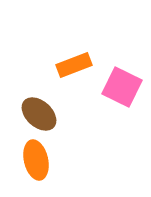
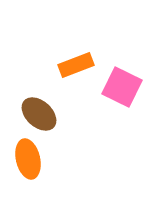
orange rectangle: moved 2 px right
orange ellipse: moved 8 px left, 1 px up
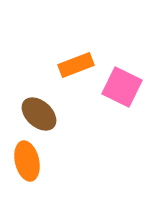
orange ellipse: moved 1 px left, 2 px down
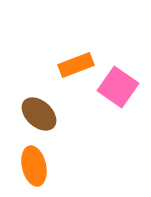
pink square: moved 4 px left; rotated 9 degrees clockwise
orange ellipse: moved 7 px right, 5 px down
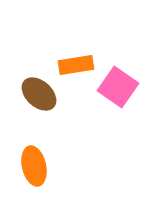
orange rectangle: rotated 12 degrees clockwise
brown ellipse: moved 20 px up
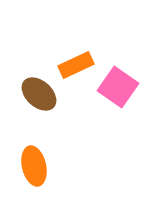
orange rectangle: rotated 16 degrees counterclockwise
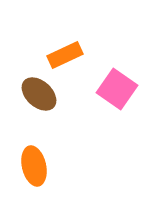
orange rectangle: moved 11 px left, 10 px up
pink square: moved 1 px left, 2 px down
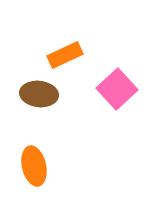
pink square: rotated 12 degrees clockwise
brown ellipse: rotated 36 degrees counterclockwise
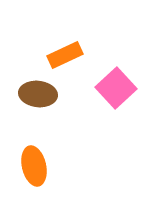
pink square: moved 1 px left, 1 px up
brown ellipse: moved 1 px left
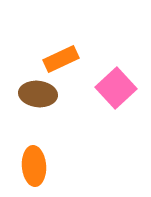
orange rectangle: moved 4 px left, 4 px down
orange ellipse: rotated 9 degrees clockwise
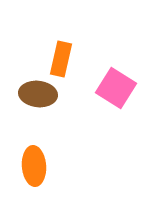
orange rectangle: rotated 52 degrees counterclockwise
pink square: rotated 15 degrees counterclockwise
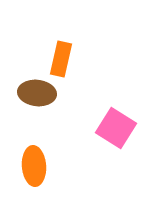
pink square: moved 40 px down
brown ellipse: moved 1 px left, 1 px up
